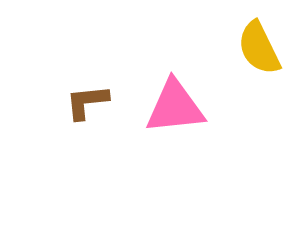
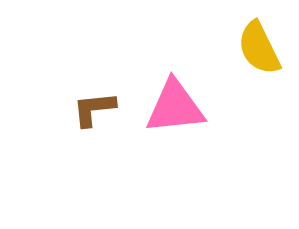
brown L-shape: moved 7 px right, 7 px down
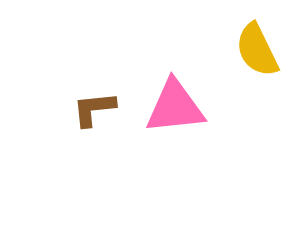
yellow semicircle: moved 2 px left, 2 px down
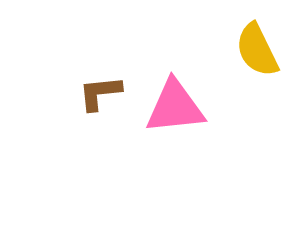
brown L-shape: moved 6 px right, 16 px up
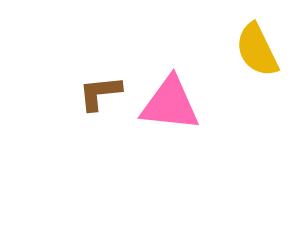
pink triangle: moved 5 px left, 3 px up; rotated 12 degrees clockwise
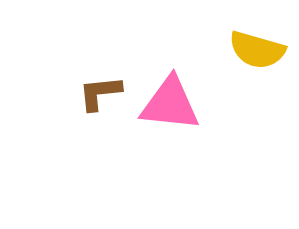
yellow semicircle: rotated 48 degrees counterclockwise
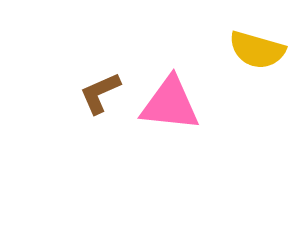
brown L-shape: rotated 18 degrees counterclockwise
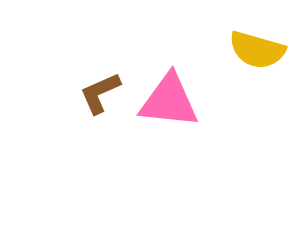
pink triangle: moved 1 px left, 3 px up
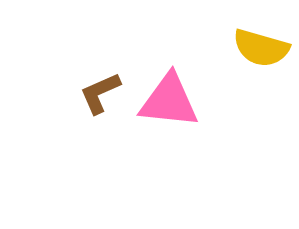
yellow semicircle: moved 4 px right, 2 px up
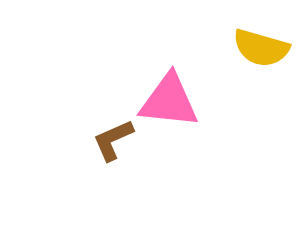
brown L-shape: moved 13 px right, 47 px down
